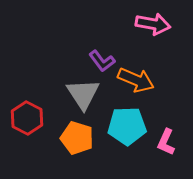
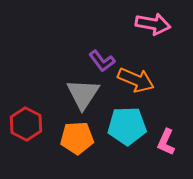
gray triangle: rotated 6 degrees clockwise
red hexagon: moved 1 px left, 6 px down
orange pentagon: rotated 20 degrees counterclockwise
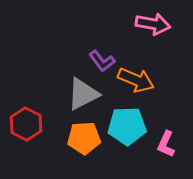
gray triangle: rotated 30 degrees clockwise
orange pentagon: moved 7 px right
pink L-shape: moved 2 px down
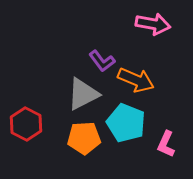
cyan pentagon: moved 1 px left, 3 px up; rotated 24 degrees clockwise
